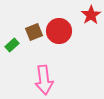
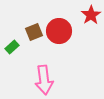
green rectangle: moved 2 px down
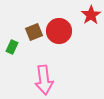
green rectangle: rotated 24 degrees counterclockwise
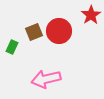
pink arrow: moved 2 px right, 1 px up; rotated 84 degrees clockwise
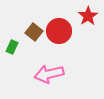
red star: moved 3 px left, 1 px down
brown square: rotated 30 degrees counterclockwise
pink arrow: moved 3 px right, 5 px up
